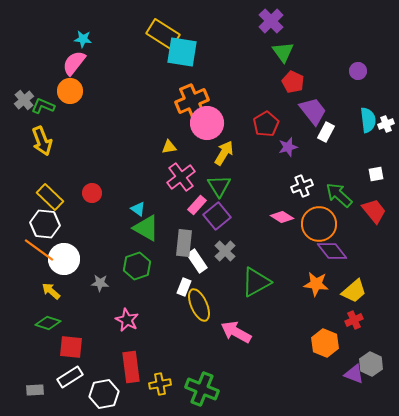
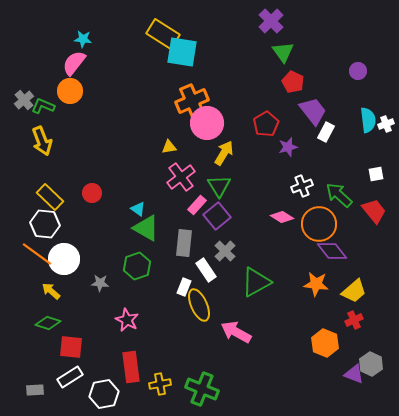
orange line at (39, 250): moved 2 px left, 4 px down
white rectangle at (197, 261): moved 9 px right, 9 px down
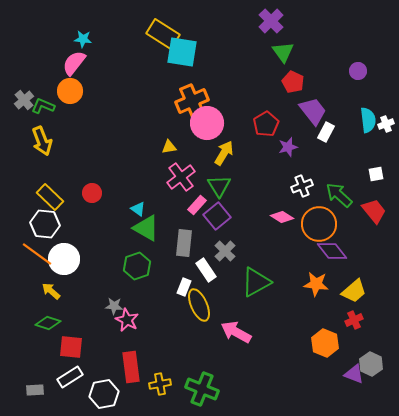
gray star at (100, 283): moved 14 px right, 23 px down
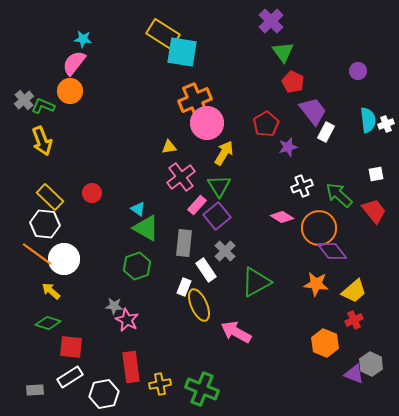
orange cross at (192, 101): moved 3 px right, 1 px up
orange circle at (319, 224): moved 4 px down
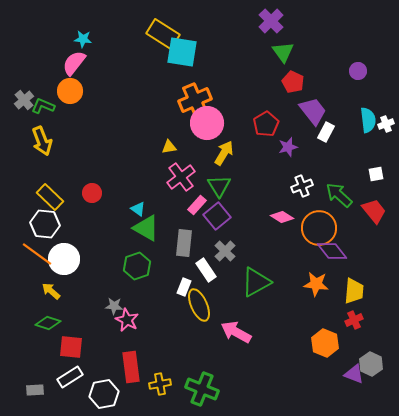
yellow trapezoid at (354, 291): rotated 44 degrees counterclockwise
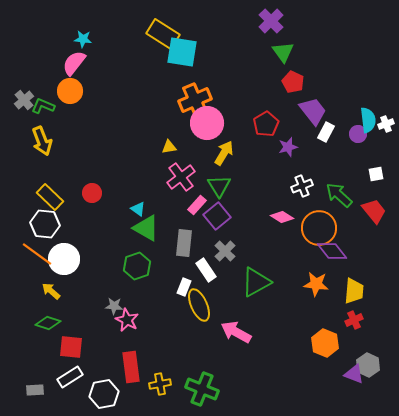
purple circle at (358, 71): moved 63 px down
gray hexagon at (371, 364): moved 3 px left, 1 px down
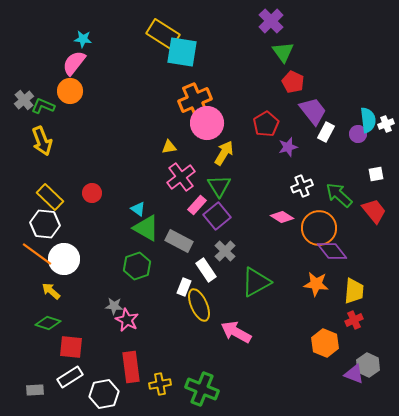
gray rectangle at (184, 243): moved 5 px left, 2 px up; rotated 68 degrees counterclockwise
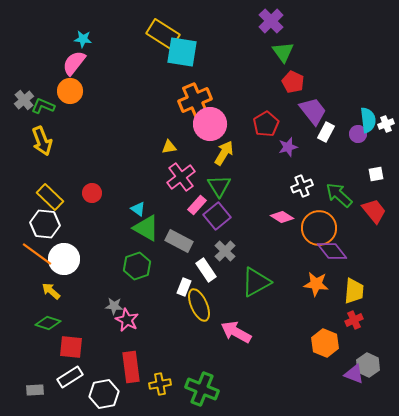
pink circle at (207, 123): moved 3 px right, 1 px down
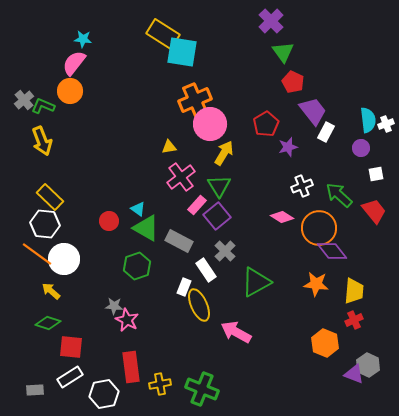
purple circle at (358, 134): moved 3 px right, 14 px down
red circle at (92, 193): moved 17 px right, 28 px down
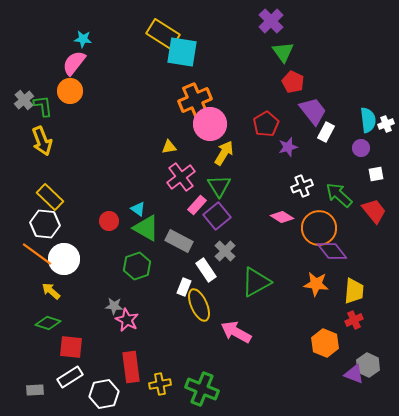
green L-shape at (43, 106): rotated 60 degrees clockwise
